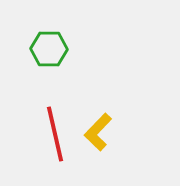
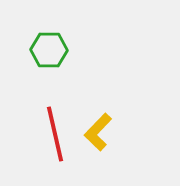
green hexagon: moved 1 px down
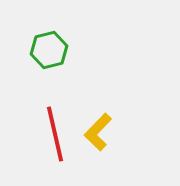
green hexagon: rotated 15 degrees counterclockwise
